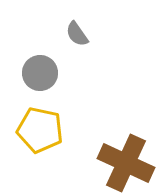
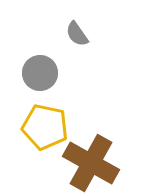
yellow pentagon: moved 5 px right, 3 px up
brown cross: moved 35 px left; rotated 4 degrees clockwise
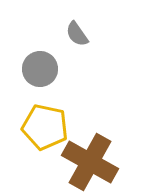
gray circle: moved 4 px up
brown cross: moved 1 px left, 1 px up
